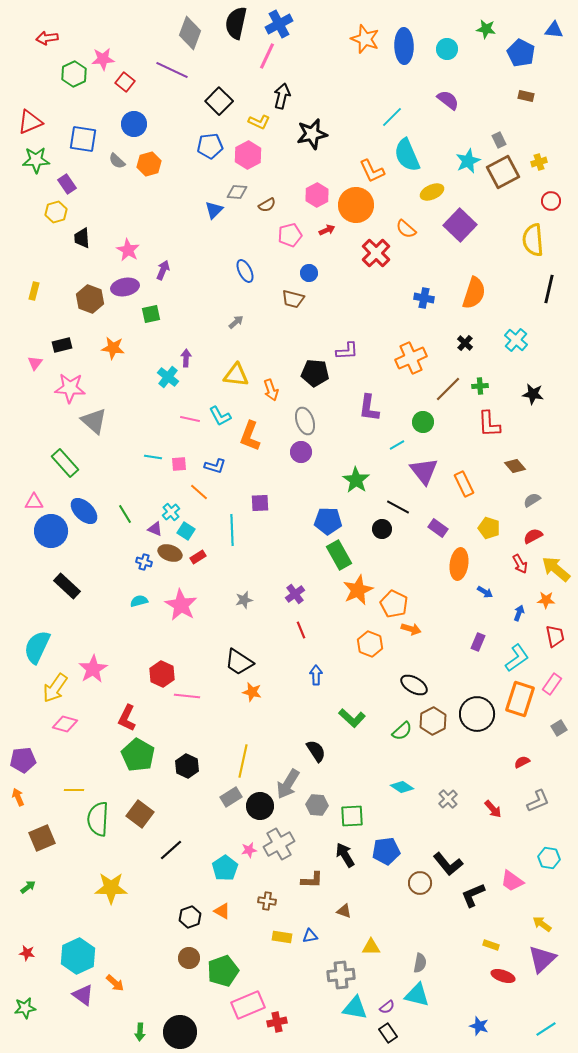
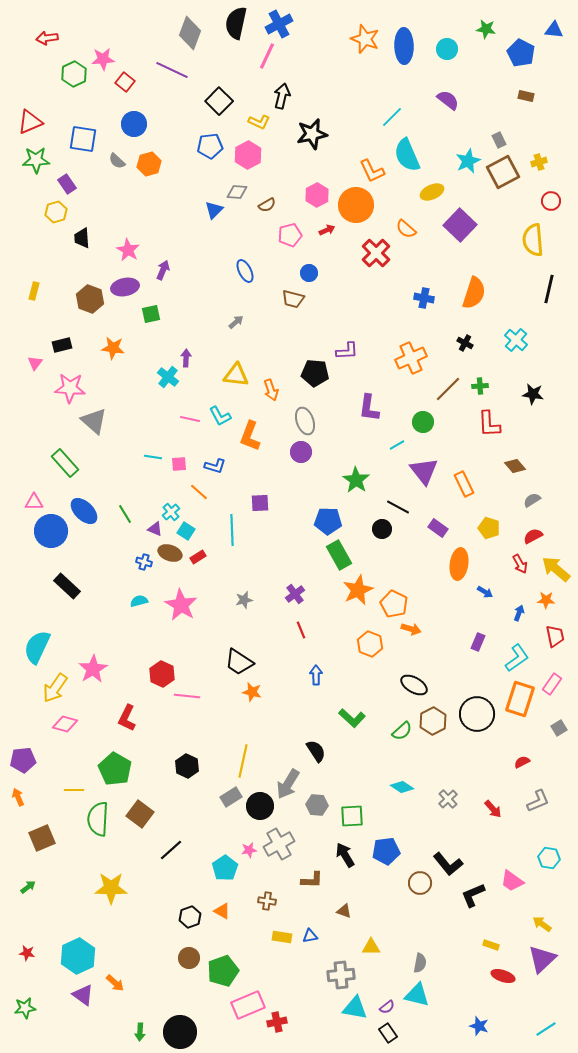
black cross at (465, 343): rotated 14 degrees counterclockwise
green pentagon at (138, 755): moved 23 px left, 14 px down
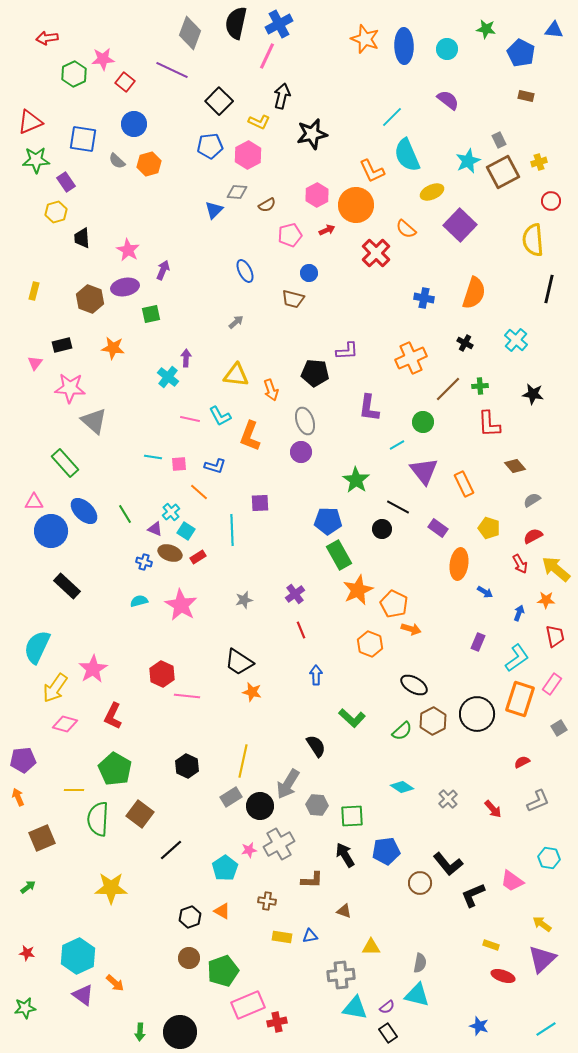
purple rectangle at (67, 184): moved 1 px left, 2 px up
red L-shape at (127, 718): moved 14 px left, 2 px up
black semicircle at (316, 751): moved 5 px up
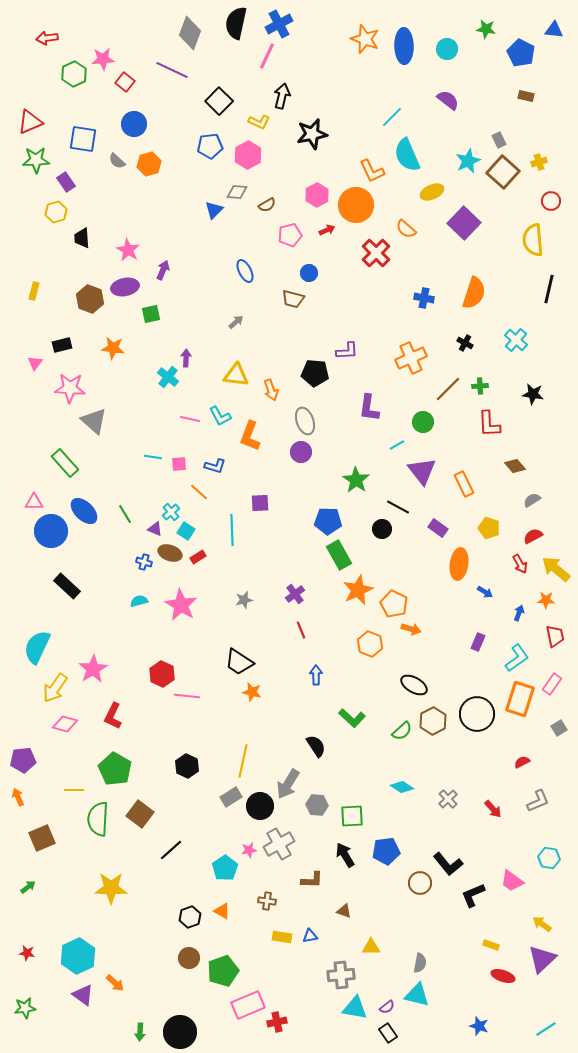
brown square at (503, 172): rotated 20 degrees counterclockwise
purple square at (460, 225): moved 4 px right, 2 px up
purple triangle at (424, 471): moved 2 px left
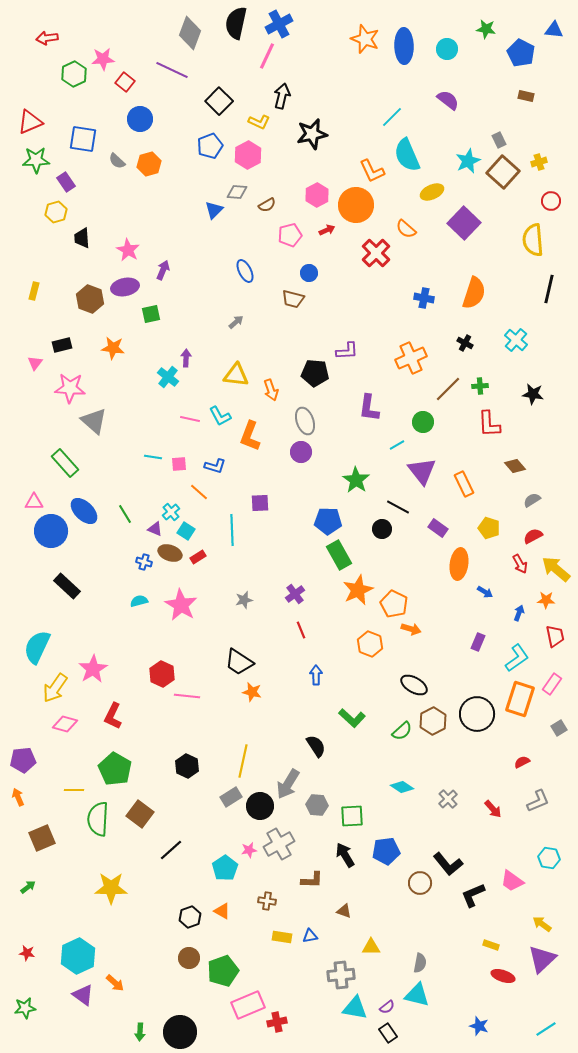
blue circle at (134, 124): moved 6 px right, 5 px up
blue pentagon at (210, 146): rotated 15 degrees counterclockwise
